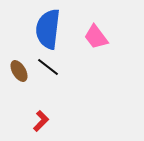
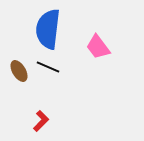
pink trapezoid: moved 2 px right, 10 px down
black line: rotated 15 degrees counterclockwise
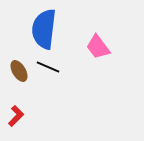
blue semicircle: moved 4 px left
red L-shape: moved 25 px left, 5 px up
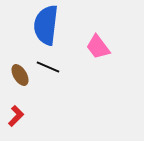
blue semicircle: moved 2 px right, 4 px up
brown ellipse: moved 1 px right, 4 px down
